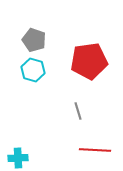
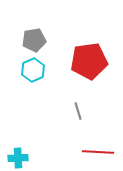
gray pentagon: rotated 30 degrees counterclockwise
cyan hexagon: rotated 20 degrees clockwise
red line: moved 3 px right, 2 px down
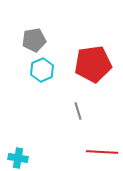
red pentagon: moved 4 px right, 3 px down
cyan hexagon: moved 9 px right
red line: moved 4 px right
cyan cross: rotated 12 degrees clockwise
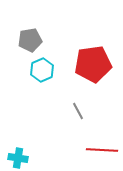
gray pentagon: moved 4 px left
gray line: rotated 12 degrees counterclockwise
red line: moved 2 px up
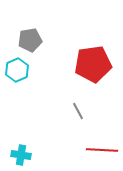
cyan hexagon: moved 25 px left
cyan cross: moved 3 px right, 3 px up
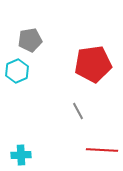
cyan hexagon: moved 1 px down
cyan cross: rotated 12 degrees counterclockwise
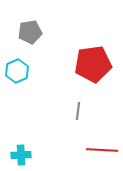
gray pentagon: moved 8 px up
gray line: rotated 36 degrees clockwise
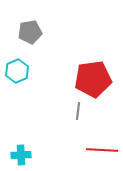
red pentagon: moved 15 px down
